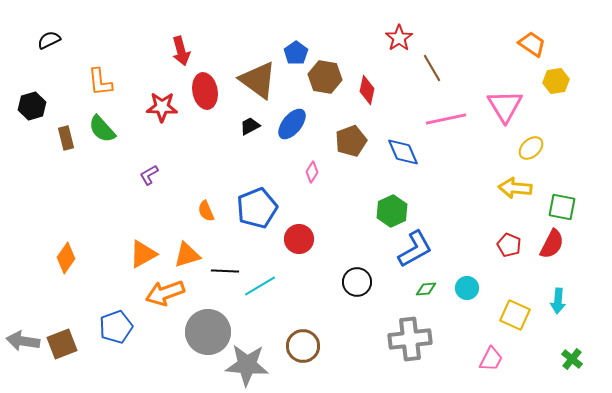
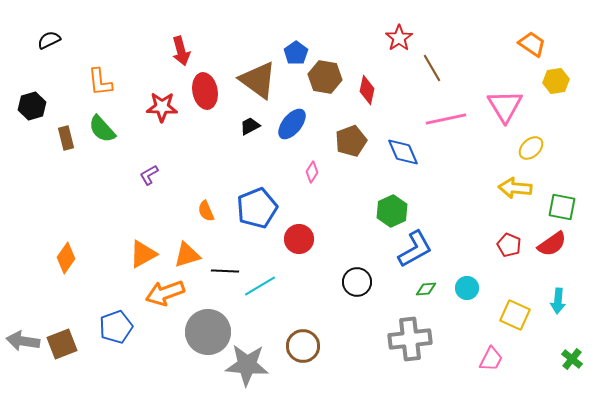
red semicircle at (552, 244): rotated 28 degrees clockwise
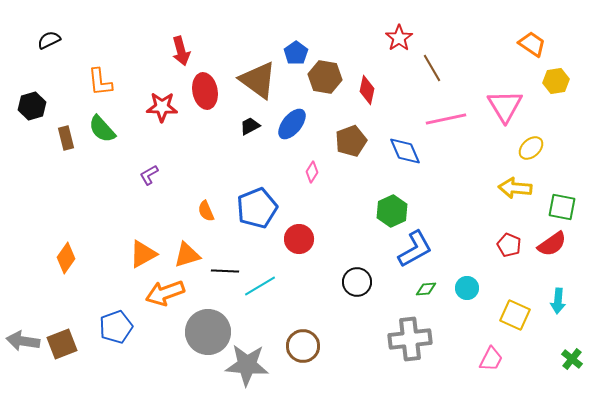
blue diamond at (403, 152): moved 2 px right, 1 px up
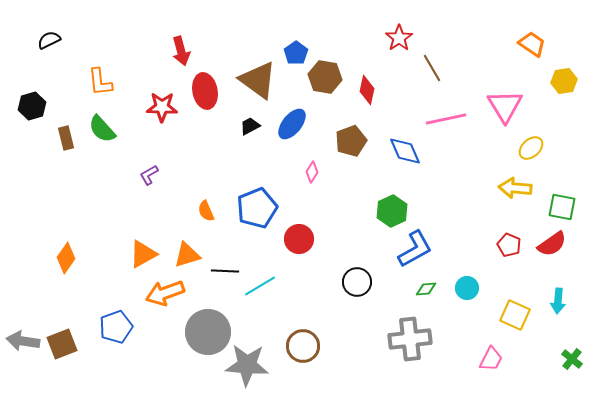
yellow hexagon at (556, 81): moved 8 px right
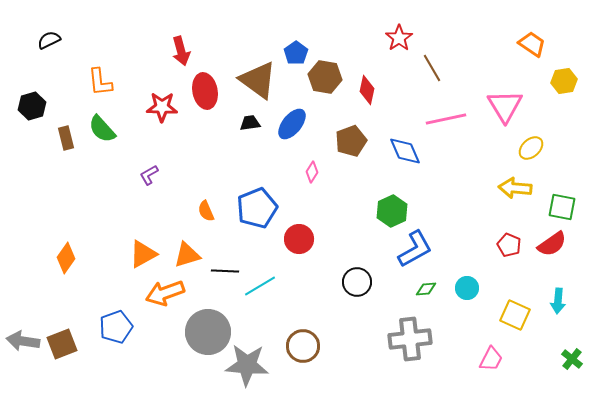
black trapezoid at (250, 126): moved 3 px up; rotated 20 degrees clockwise
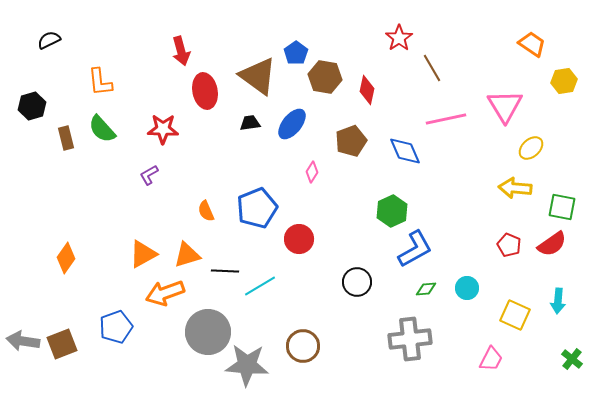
brown triangle at (258, 80): moved 4 px up
red star at (162, 107): moved 1 px right, 22 px down
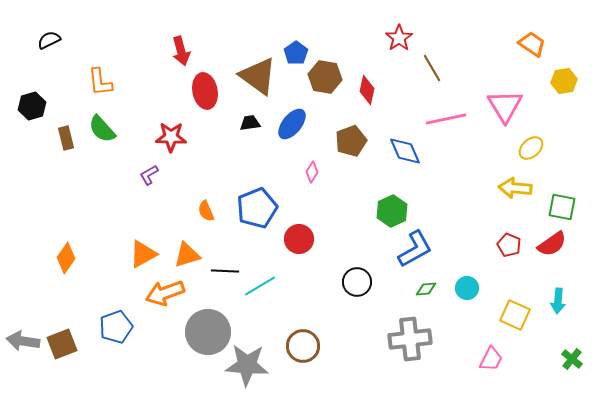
red star at (163, 129): moved 8 px right, 8 px down
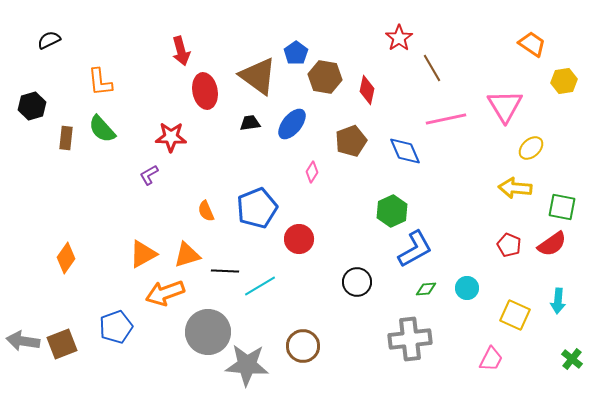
brown rectangle at (66, 138): rotated 20 degrees clockwise
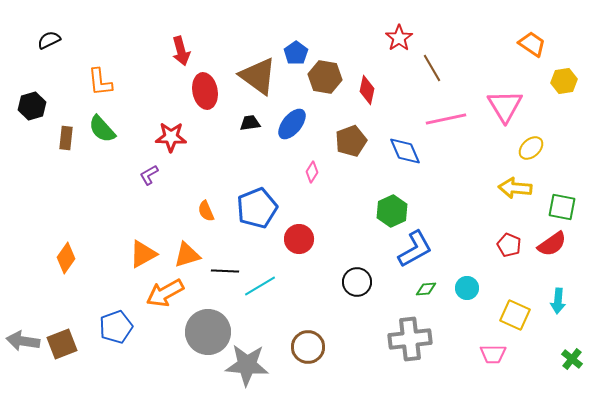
orange arrow at (165, 293): rotated 9 degrees counterclockwise
brown circle at (303, 346): moved 5 px right, 1 px down
pink trapezoid at (491, 359): moved 2 px right, 5 px up; rotated 64 degrees clockwise
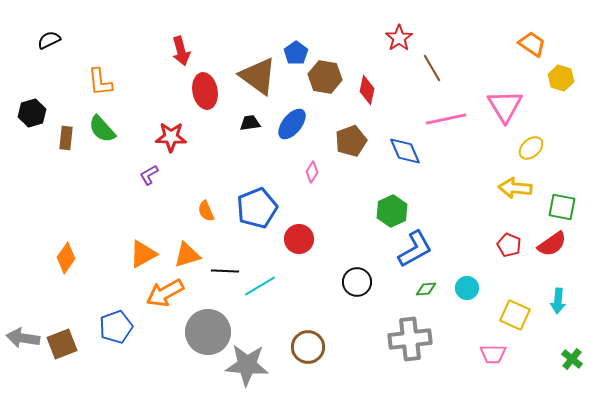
yellow hexagon at (564, 81): moved 3 px left, 3 px up; rotated 25 degrees clockwise
black hexagon at (32, 106): moved 7 px down
gray arrow at (23, 341): moved 3 px up
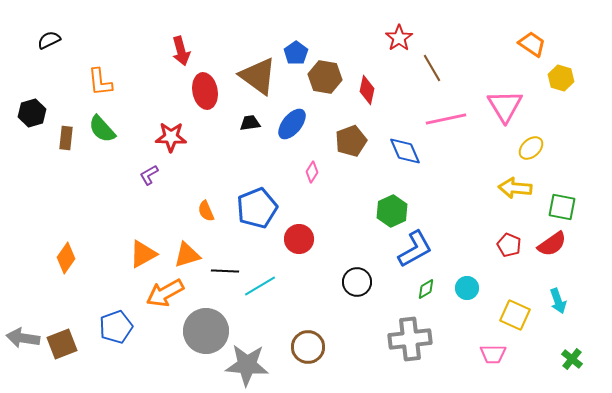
green diamond at (426, 289): rotated 25 degrees counterclockwise
cyan arrow at (558, 301): rotated 25 degrees counterclockwise
gray circle at (208, 332): moved 2 px left, 1 px up
